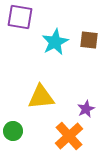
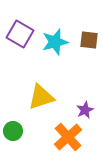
purple square: moved 17 px down; rotated 20 degrees clockwise
cyan star: rotated 12 degrees clockwise
yellow triangle: rotated 12 degrees counterclockwise
purple star: moved 1 px left, 1 px down
orange cross: moved 1 px left, 1 px down
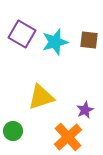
purple square: moved 2 px right
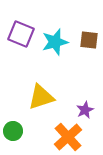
purple square: moved 1 px left; rotated 8 degrees counterclockwise
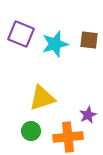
cyan star: moved 2 px down
yellow triangle: moved 1 px right, 1 px down
purple star: moved 3 px right, 5 px down
green circle: moved 18 px right
orange cross: rotated 36 degrees clockwise
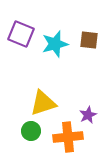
yellow triangle: moved 1 px right, 5 px down
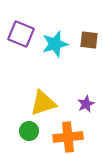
purple star: moved 2 px left, 11 px up
green circle: moved 2 px left
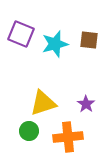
purple star: rotated 12 degrees counterclockwise
